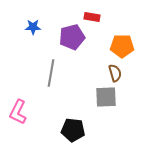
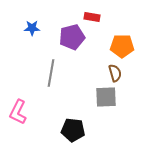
blue star: moved 1 px left, 1 px down
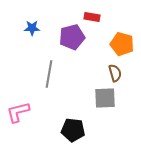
orange pentagon: moved 2 px up; rotated 15 degrees clockwise
gray line: moved 2 px left, 1 px down
gray square: moved 1 px left, 1 px down
pink L-shape: rotated 50 degrees clockwise
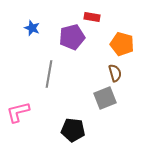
blue star: rotated 21 degrees clockwise
gray square: rotated 20 degrees counterclockwise
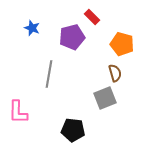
red rectangle: rotated 35 degrees clockwise
pink L-shape: rotated 75 degrees counterclockwise
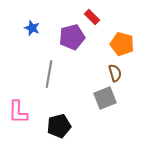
black pentagon: moved 14 px left, 4 px up; rotated 20 degrees counterclockwise
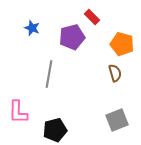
gray square: moved 12 px right, 22 px down
black pentagon: moved 4 px left, 4 px down
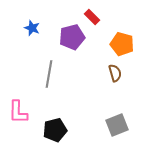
gray square: moved 5 px down
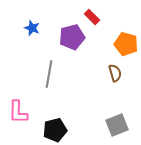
orange pentagon: moved 4 px right
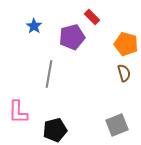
blue star: moved 2 px right, 2 px up; rotated 14 degrees clockwise
brown semicircle: moved 9 px right
